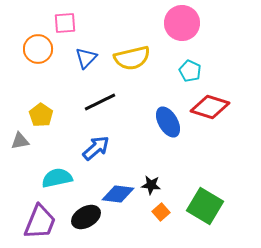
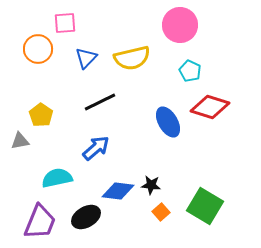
pink circle: moved 2 px left, 2 px down
blue diamond: moved 3 px up
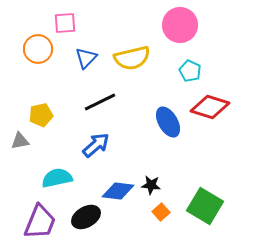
yellow pentagon: rotated 25 degrees clockwise
blue arrow: moved 3 px up
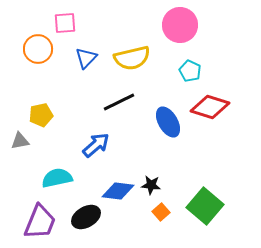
black line: moved 19 px right
green square: rotated 9 degrees clockwise
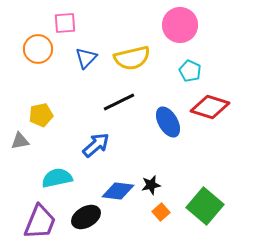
black star: rotated 18 degrees counterclockwise
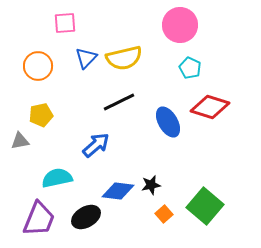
orange circle: moved 17 px down
yellow semicircle: moved 8 px left
cyan pentagon: moved 3 px up
orange square: moved 3 px right, 2 px down
purple trapezoid: moved 1 px left, 3 px up
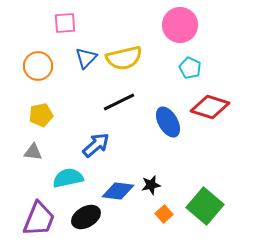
gray triangle: moved 13 px right, 11 px down; rotated 18 degrees clockwise
cyan semicircle: moved 11 px right
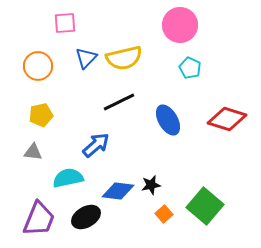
red diamond: moved 17 px right, 12 px down
blue ellipse: moved 2 px up
